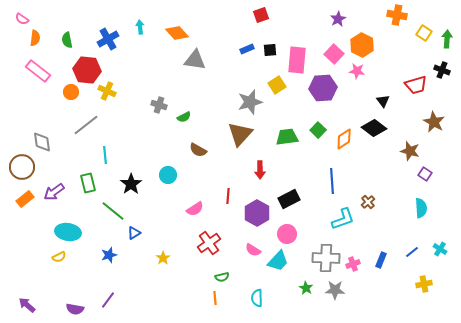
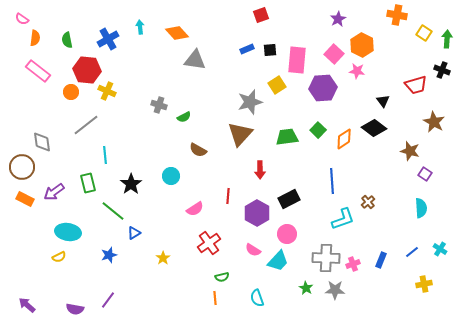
cyan circle at (168, 175): moved 3 px right, 1 px down
orange rectangle at (25, 199): rotated 66 degrees clockwise
cyan semicircle at (257, 298): rotated 18 degrees counterclockwise
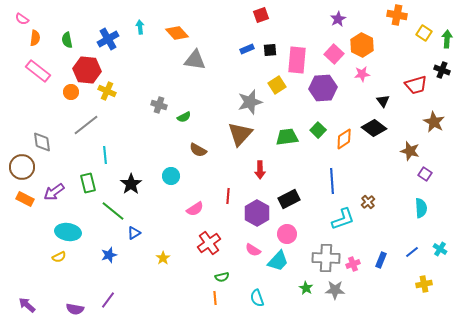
pink star at (357, 71): moved 5 px right, 3 px down; rotated 14 degrees counterclockwise
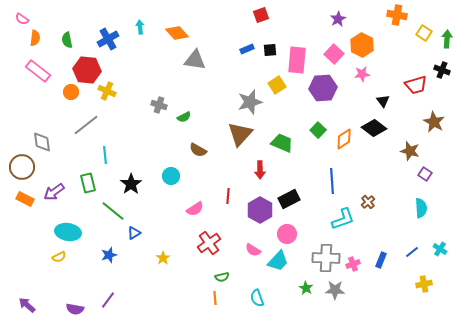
green trapezoid at (287, 137): moved 5 px left, 6 px down; rotated 30 degrees clockwise
purple hexagon at (257, 213): moved 3 px right, 3 px up
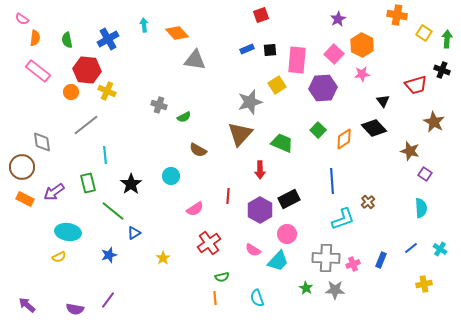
cyan arrow at (140, 27): moved 4 px right, 2 px up
black diamond at (374, 128): rotated 10 degrees clockwise
blue line at (412, 252): moved 1 px left, 4 px up
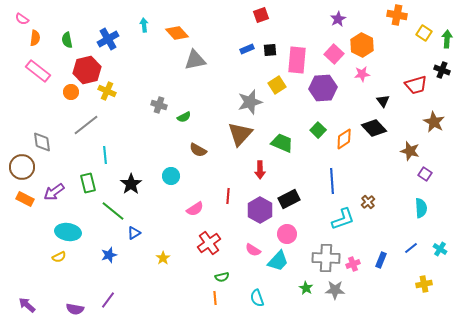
gray triangle at (195, 60): rotated 20 degrees counterclockwise
red hexagon at (87, 70): rotated 20 degrees counterclockwise
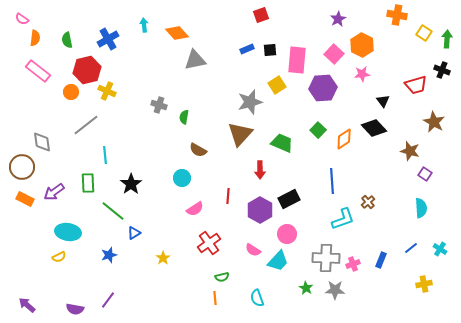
green semicircle at (184, 117): rotated 128 degrees clockwise
cyan circle at (171, 176): moved 11 px right, 2 px down
green rectangle at (88, 183): rotated 12 degrees clockwise
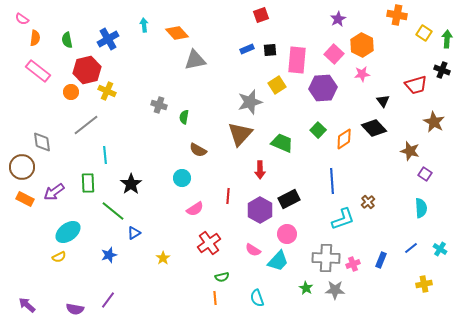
cyan ellipse at (68, 232): rotated 45 degrees counterclockwise
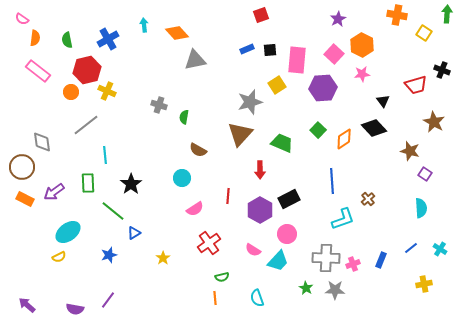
green arrow at (447, 39): moved 25 px up
brown cross at (368, 202): moved 3 px up
